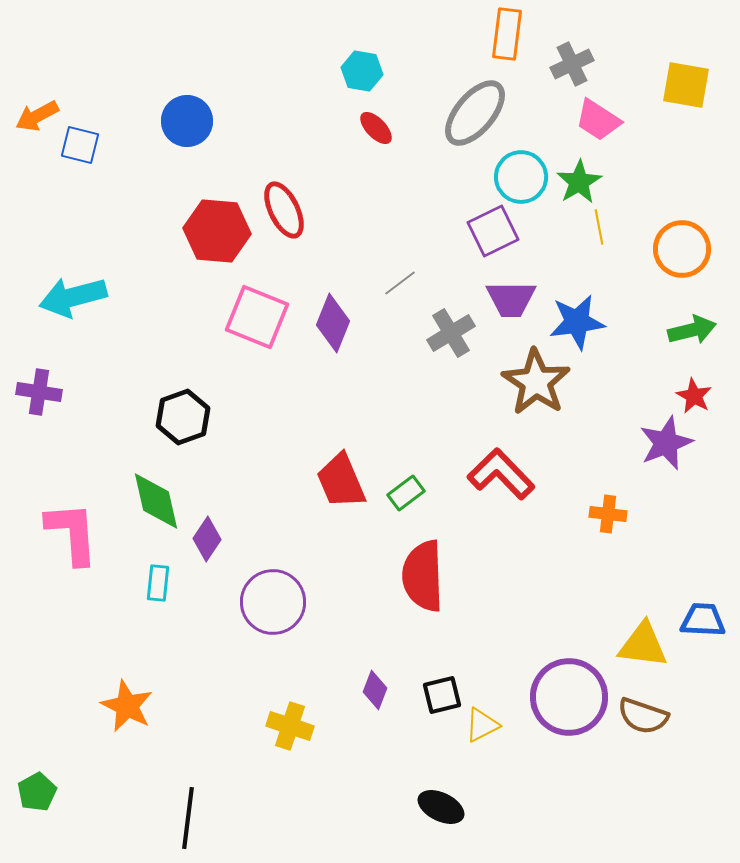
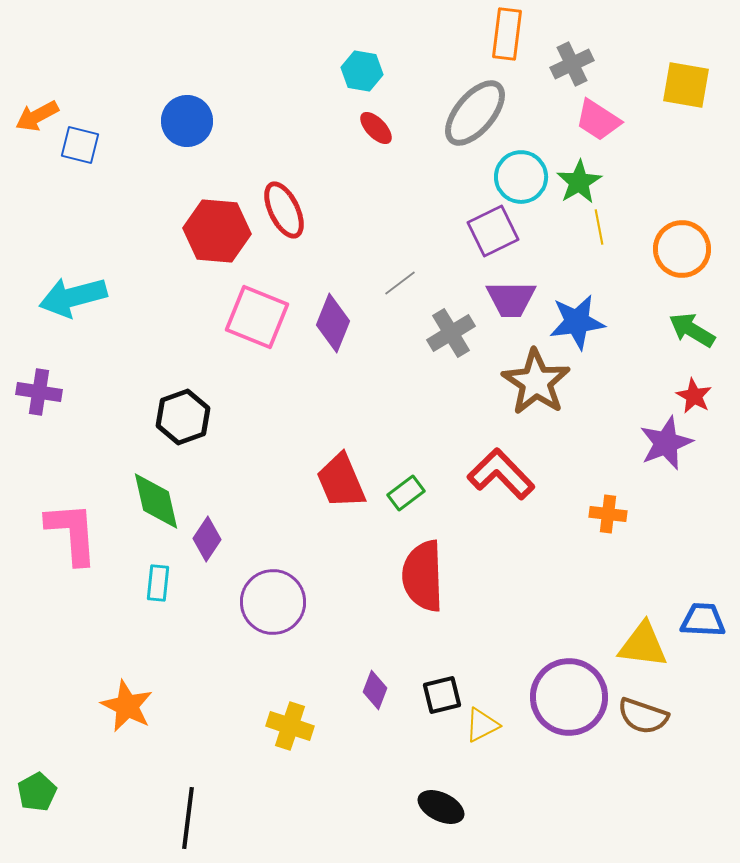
green arrow at (692, 330): rotated 135 degrees counterclockwise
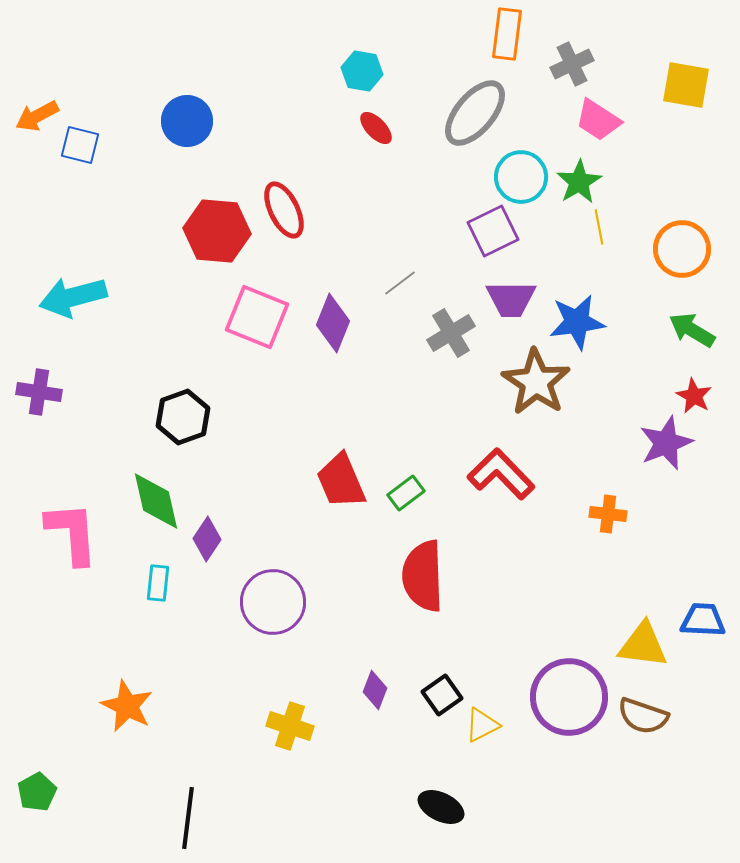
black square at (442, 695): rotated 21 degrees counterclockwise
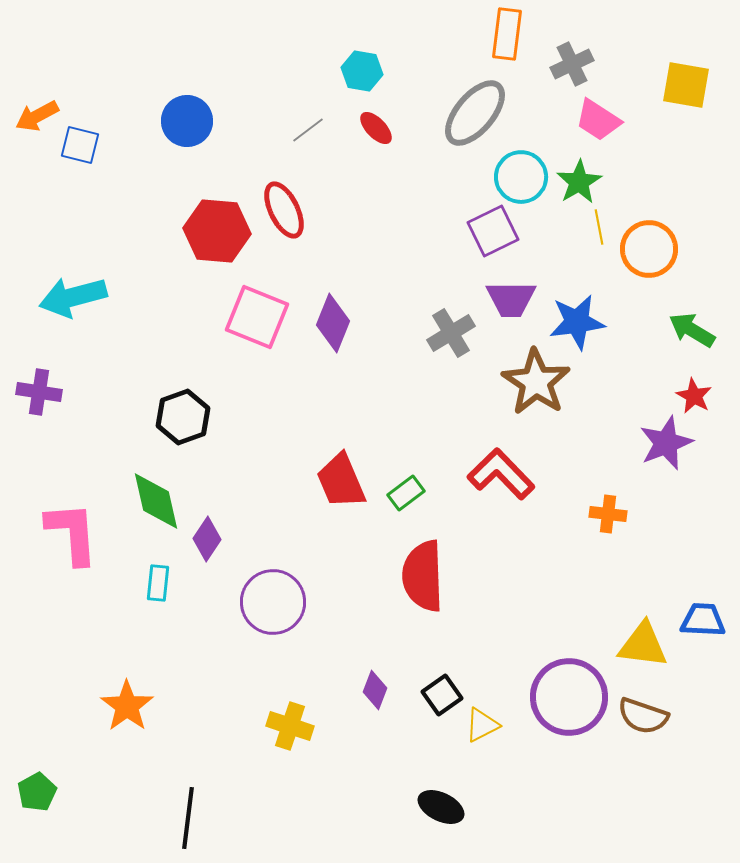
orange circle at (682, 249): moved 33 px left
gray line at (400, 283): moved 92 px left, 153 px up
orange star at (127, 706): rotated 10 degrees clockwise
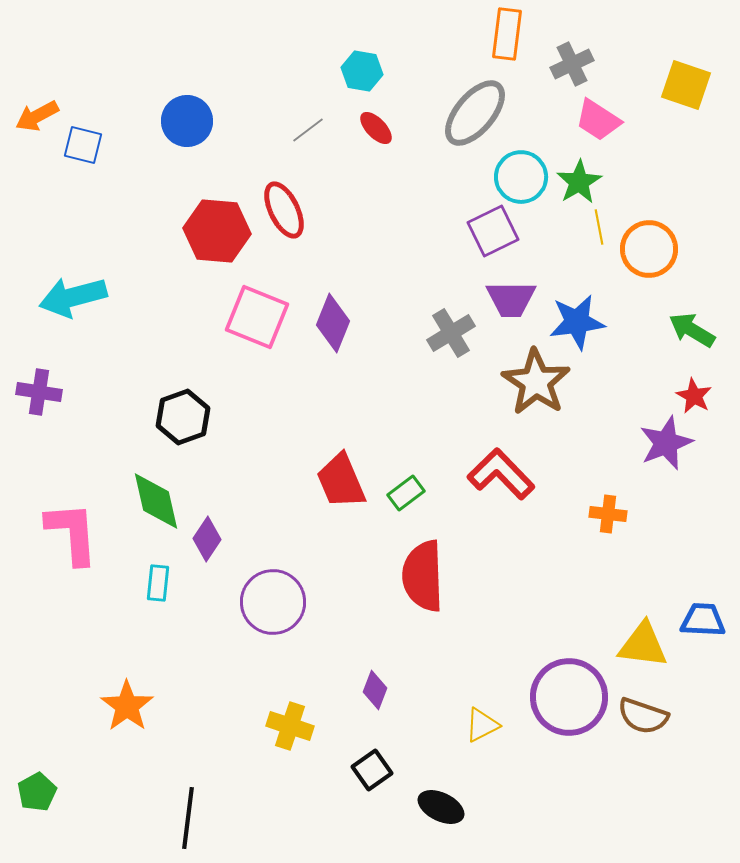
yellow square at (686, 85): rotated 9 degrees clockwise
blue square at (80, 145): moved 3 px right
black square at (442, 695): moved 70 px left, 75 px down
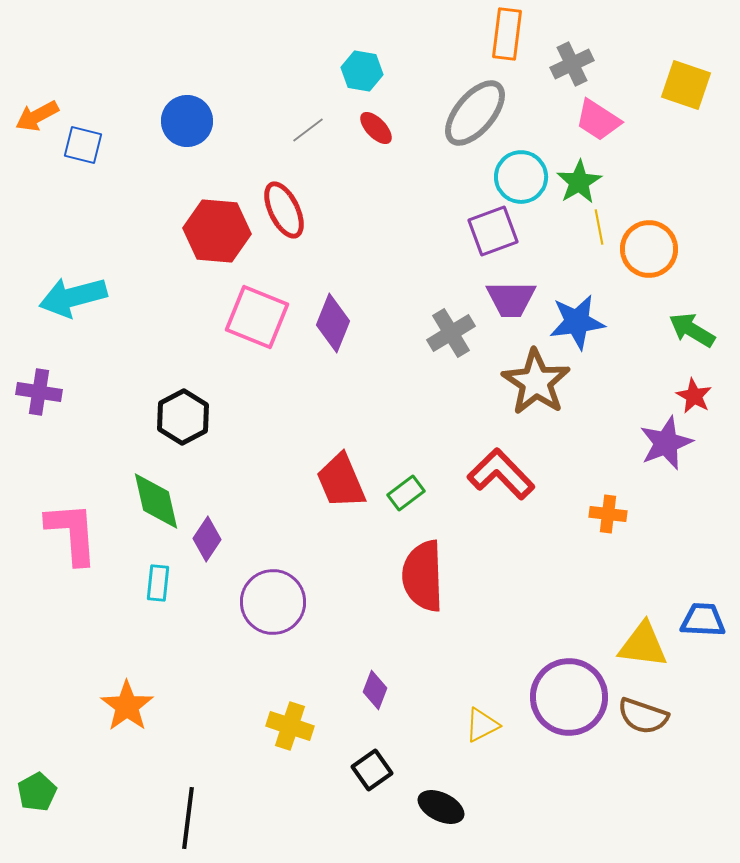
purple square at (493, 231): rotated 6 degrees clockwise
black hexagon at (183, 417): rotated 8 degrees counterclockwise
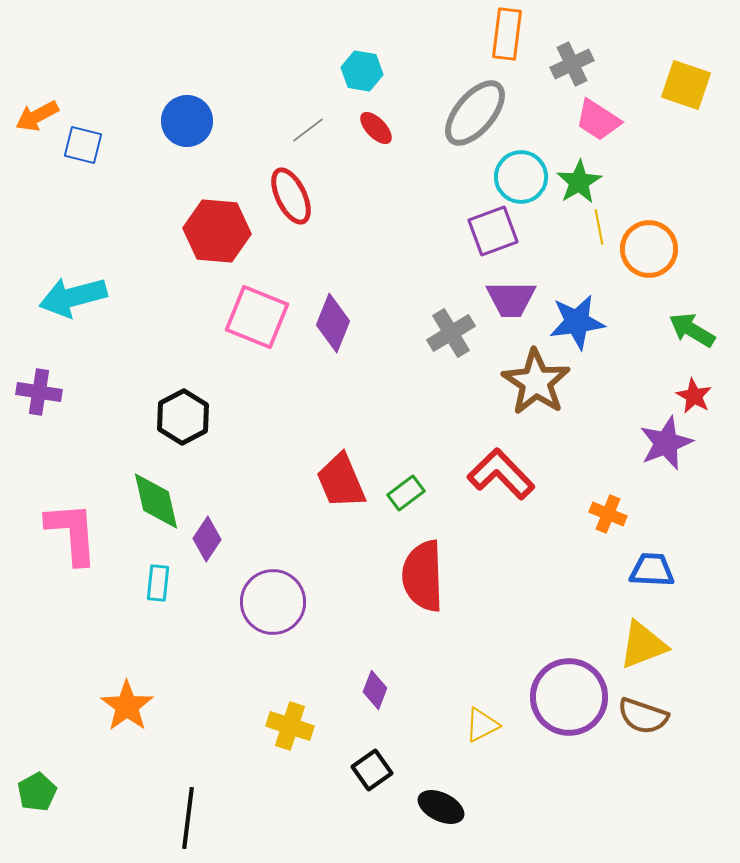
red ellipse at (284, 210): moved 7 px right, 14 px up
orange cross at (608, 514): rotated 15 degrees clockwise
blue trapezoid at (703, 620): moved 51 px left, 50 px up
yellow triangle at (643, 645): rotated 28 degrees counterclockwise
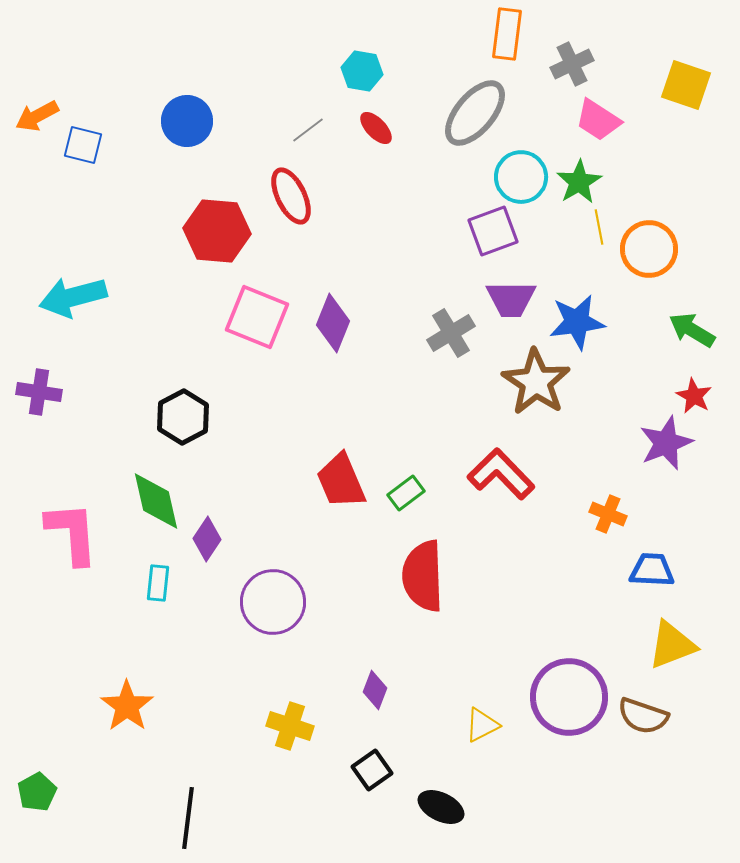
yellow triangle at (643, 645): moved 29 px right
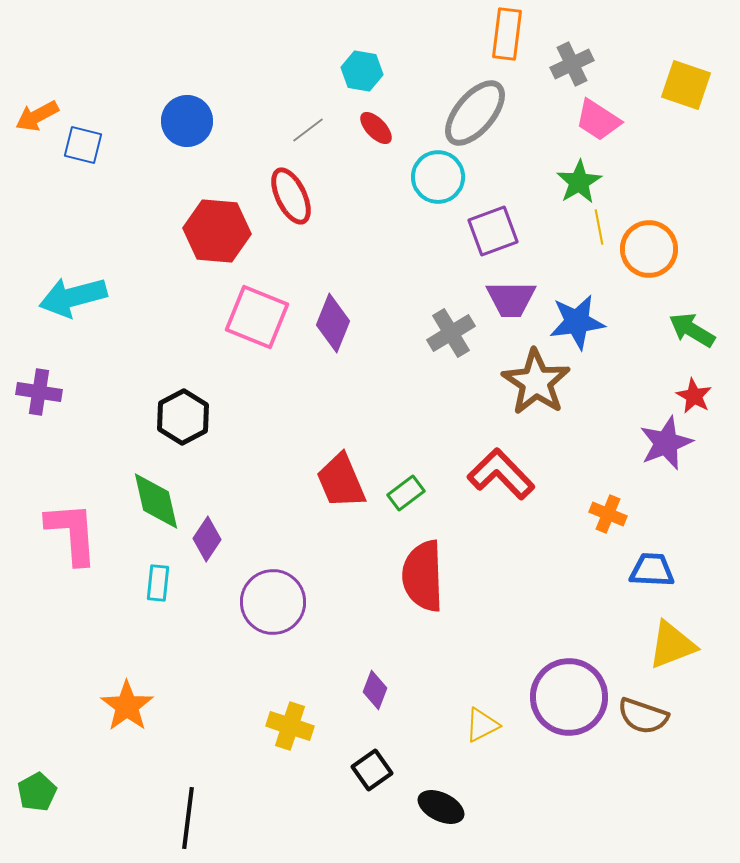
cyan circle at (521, 177): moved 83 px left
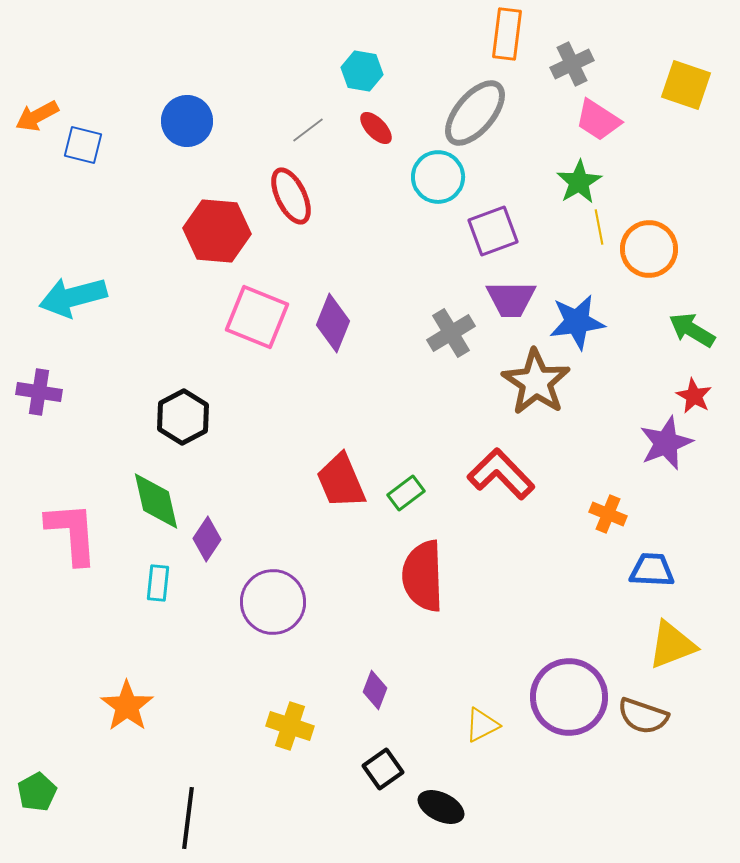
black square at (372, 770): moved 11 px right, 1 px up
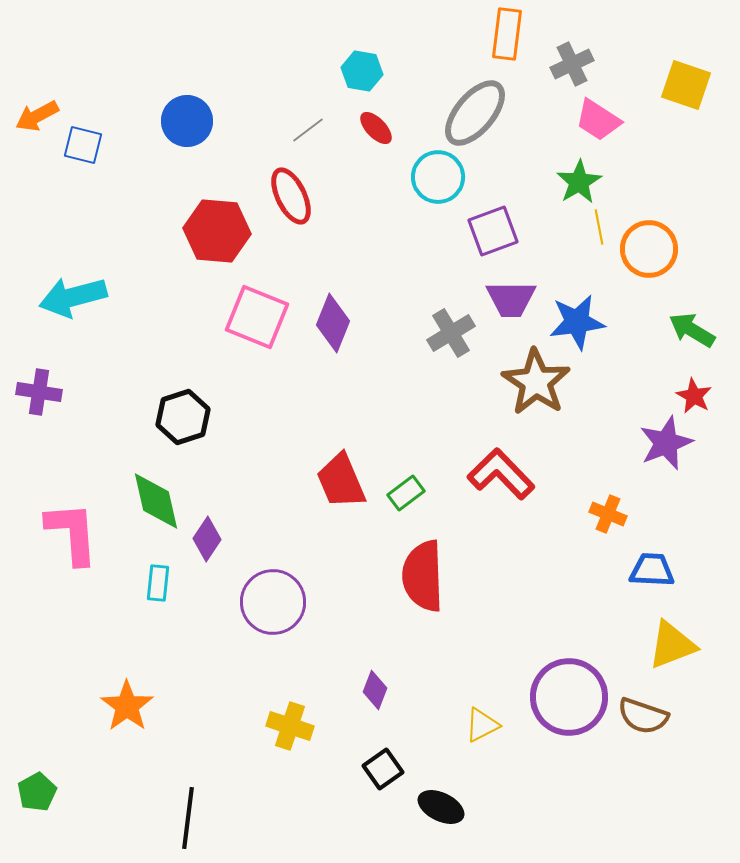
black hexagon at (183, 417): rotated 10 degrees clockwise
